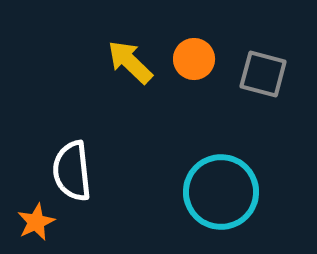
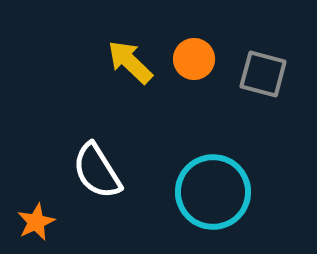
white semicircle: moved 25 px right; rotated 26 degrees counterclockwise
cyan circle: moved 8 px left
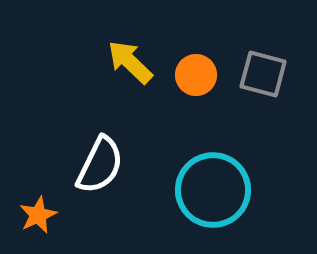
orange circle: moved 2 px right, 16 px down
white semicircle: moved 3 px right, 6 px up; rotated 122 degrees counterclockwise
cyan circle: moved 2 px up
orange star: moved 2 px right, 7 px up
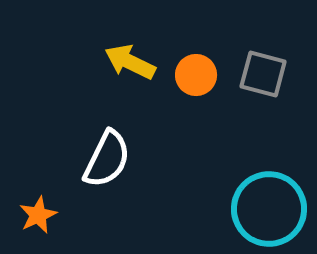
yellow arrow: rotated 18 degrees counterclockwise
white semicircle: moved 7 px right, 6 px up
cyan circle: moved 56 px right, 19 px down
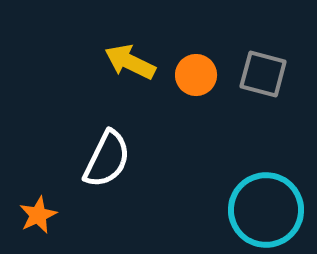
cyan circle: moved 3 px left, 1 px down
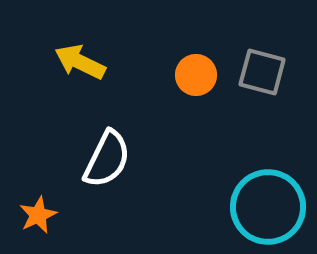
yellow arrow: moved 50 px left
gray square: moved 1 px left, 2 px up
cyan circle: moved 2 px right, 3 px up
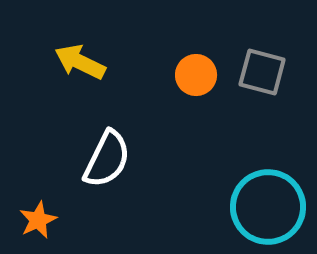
orange star: moved 5 px down
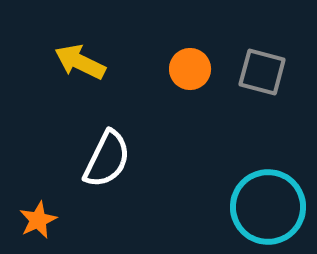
orange circle: moved 6 px left, 6 px up
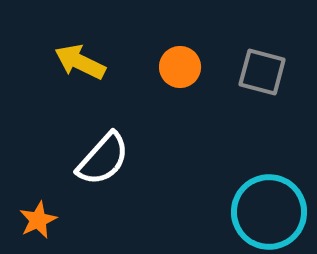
orange circle: moved 10 px left, 2 px up
white semicircle: moved 4 px left; rotated 16 degrees clockwise
cyan circle: moved 1 px right, 5 px down
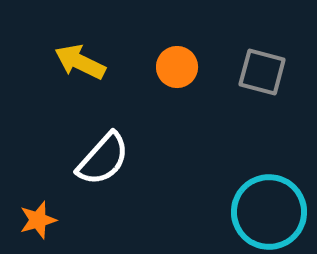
orange circle: moved 3 px left
orange star: rotated 9 degrees clockwise
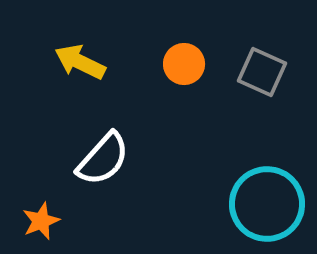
orange circle: moved 7 px right, 3 px up
gray square: rotated 9 degrees clockwise
cyan circle: moved 2 px left, 8 px up
orange star: moved 3 px right, 1 px down; rotated 6 degrees counterclockwise
